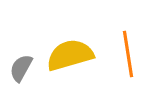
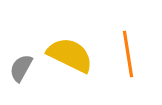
yellow semicircle: rotated 42 degrees clockwise
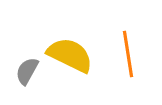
gray semicircle: moved 6 px right, 3 px down
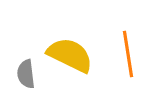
gray semicircle: moved 1 px left, 3 px down; rotated 36 degrees counterclockwise
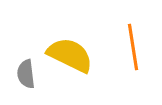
orange line: moved 5 px right, 7 px up
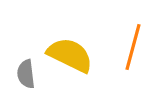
orange line: rotated 24 degrees clockwise
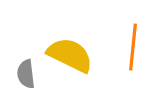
orange line: rotated 9 degrees counterclockwise
